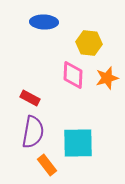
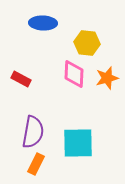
blue ellipse: moved 1 px left, 1 px down
yellow hexagon: moved 2 px left
pink diamond: moved 1 px right, 1 px up
red rectangle: moved 9 px left, 19 px up
orange rectangle: moved 11 px left, 1 px up; rotated 65 degrees clockwise
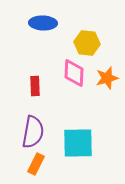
pink diamond: moved 1 px up
red rectangle: moved 14 px right, 7 px down; rotated 60 degrees clockwise
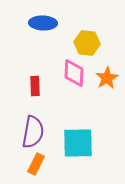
orange star: rotated 15 degrees counterclockwise
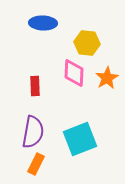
cyan square: moved 2 px right, 4 px up; rotated 20 degrees counterclockwise
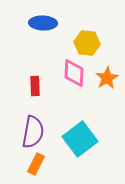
cyan square: rotated 16 degrees counterclockwise
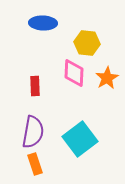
orange rectangle: moved 1 px left; rotated 45 degrees counterclockwise
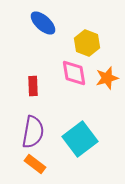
blue ellipse: rotated 40 degrees clockwise
yellow hexagon: rotated 15 degrees clockwise
pink diamond: rotated 12 degrees counterclockwise
orange star: rotated 15 degrees clockwise
red rectangle: moved 2 px left
orange rectangle: rotated 35 degrees counterclockwise
